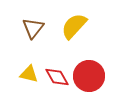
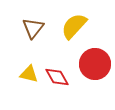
red circle: moved 6 px right, 12 px up
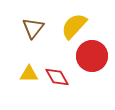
red circle: moved 3 px left, 8 px up
yellow triangle: rotated 12 degrees counterclockwise
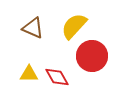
brown triangle: rotated 45 degrees counterclockwise
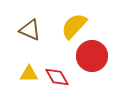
brown triangle: moved 3 px left, 2 px down
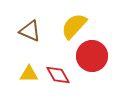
brown triangle: moved 1 px down
red diamond: moved 1 px right, 2 px up
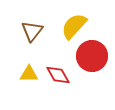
brown triangle: moved 2 px right; rotated 45 degrees clockwise
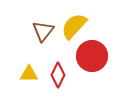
brown triangle: moved 11 px right
red diamond: rotated 55 degrees clockwise
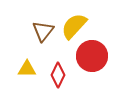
yellow triangle: moved 2 px left, 5 px up
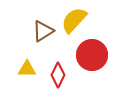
yellow semicircle: moved 6 px up
brown triangle: rotated 20 degrees clockwise
red circle: moved 1 px up
